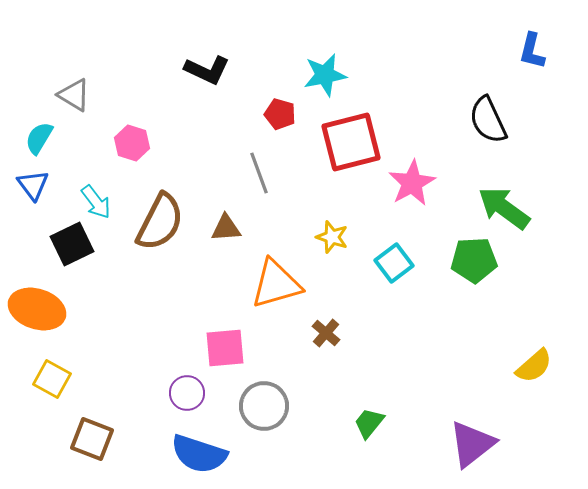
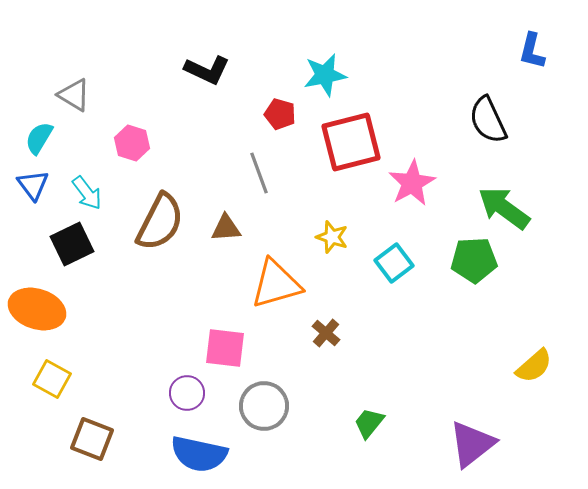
cyan arrow: moved 9 px left, 9 px up
pink square: rotated 12 degrees clockwise
blue semicircle: rotated 6 degrees counterclockwise
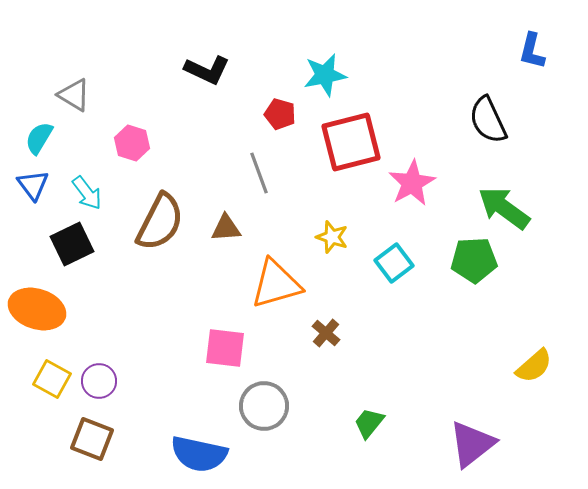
purple circle: moved 88 px left, 12 px up
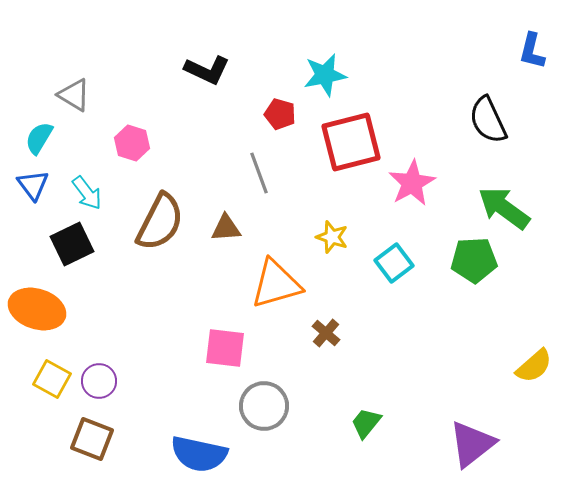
green trapezoid: moved 3 px left
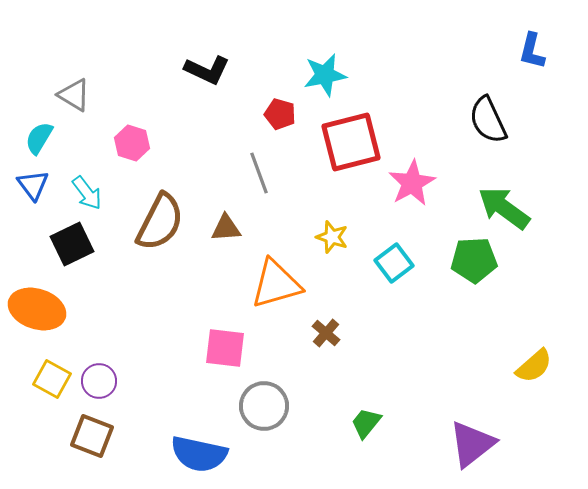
brown square: moved 3 px up
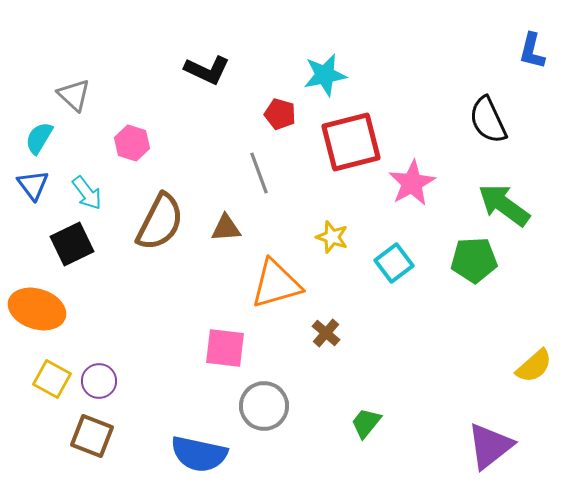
gray triangle: rotated 12 degrees clockwise
green arrow: moved 3 px up
purple triangle: moved 18 px right, 2 px down
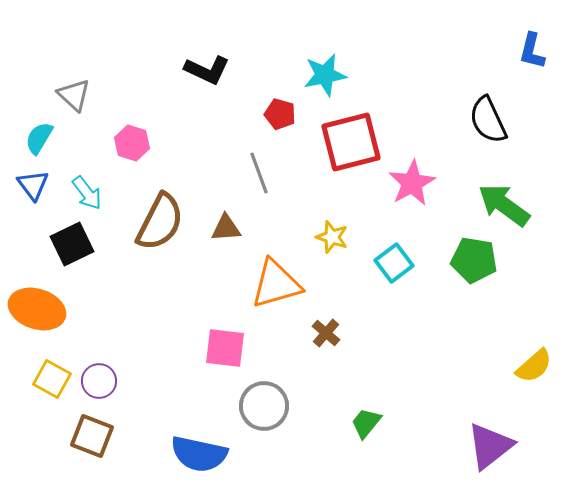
green pentagon: rotated 12 degrees clockwise
